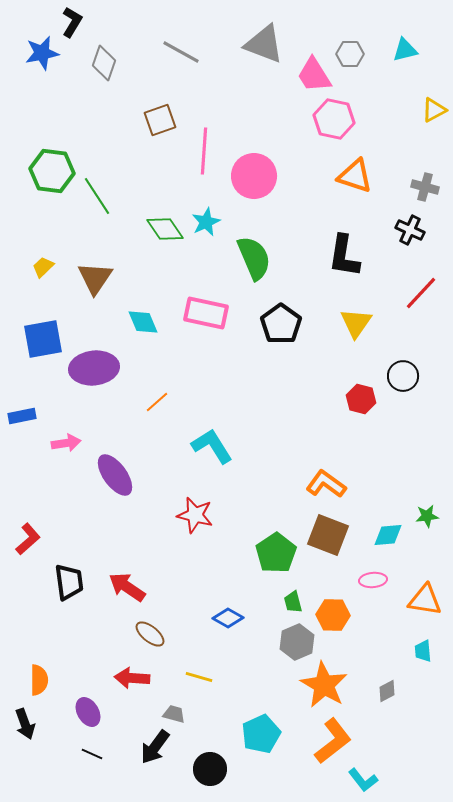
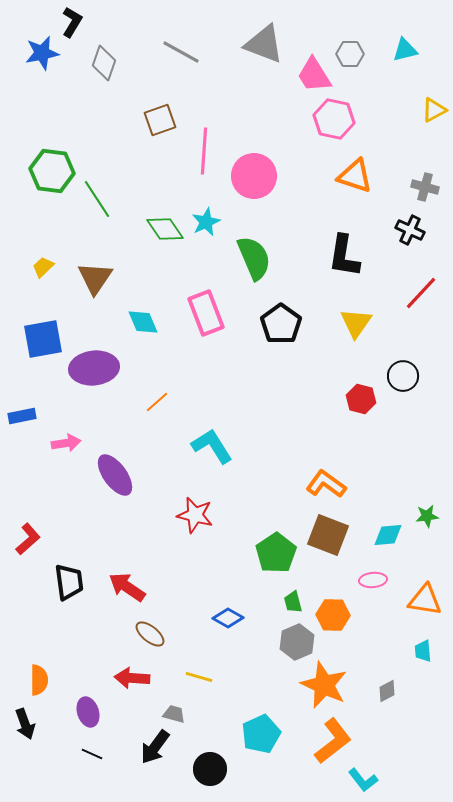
green line at (97, 196): moved 3 px down
pink rectangle at (206, 313): rotated 57 degrees clockwise
orange star at (324, 685): rotated 6 degrees counterclockwise
purple ellipse at (88, 712): rotated 12 degrees clockwise
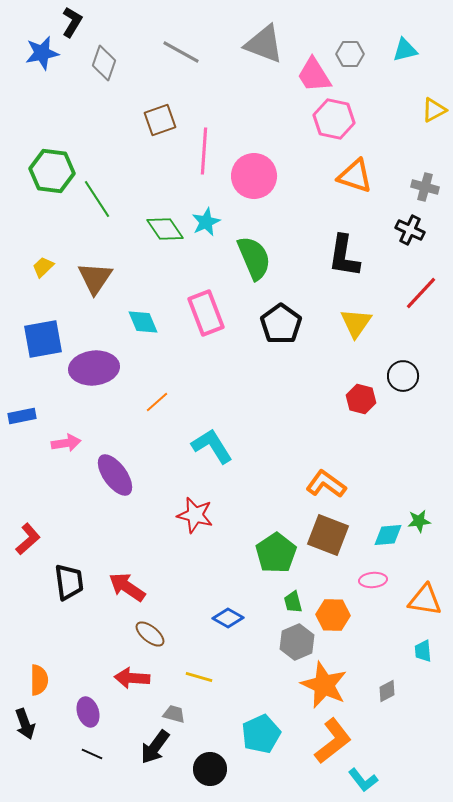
green star at (427, 516): moved 8 px left, 5 px down
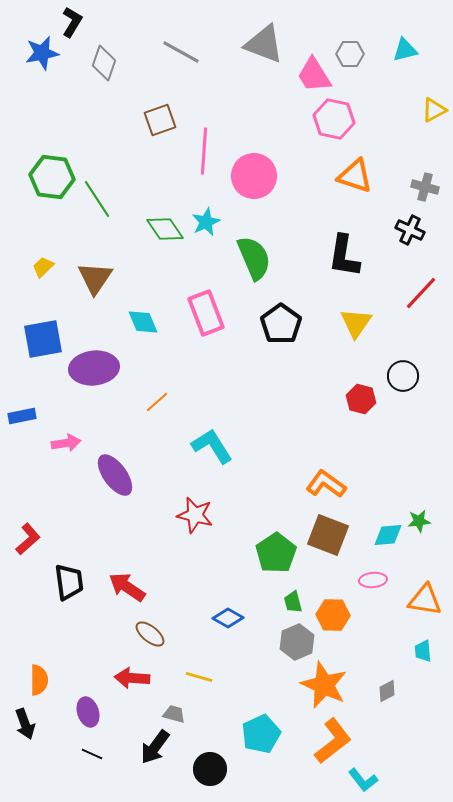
green hexagon at (52, 171): moved 6 px down
